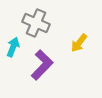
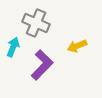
yellow arrow: moved 2 px left, 3 px down; rotated 30 degrees clockwise
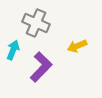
cyan arrow: moved 3 px down
purple L-shape: moved 1 px left, 2 px down
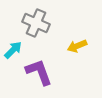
cyan arrow: rotated 24 degrees clockwise
purple L-shape: moved 2 px left, 5 px down; rotated 64 degrees counterclockwise
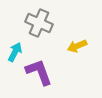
gray cross: moved 3 px right
cyan arrow: moved 2 px right, 2 px down; rotated 18 degrees counterclockwise
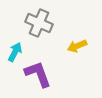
purple L-shape: moved 1 px left, 2 px down
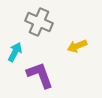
gray cross: moved 1 px up
purple L-shape: moved 2 px right, 1 px down
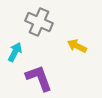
yellow arrow: rotated 48 degrees clockwise
purple L-shape: moved 1 px left, 3 px down
